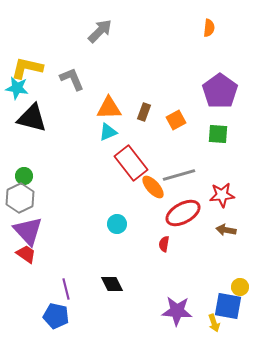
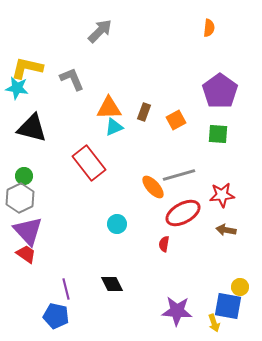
black triangle: moved 10 px down
cyan triangle: moved 6 px right, 5 px up
red rectangle: moved 42 px left
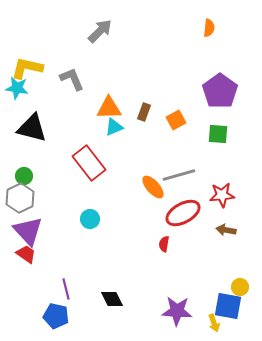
cyan circle: moved 27 px left, 5 px up
black diamond: moved 15 px down
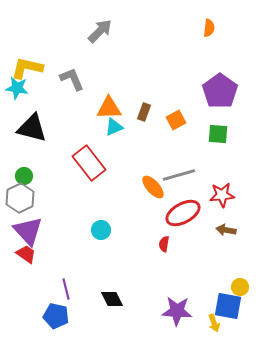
cyan circle: moved 11 px right, 11 px down
